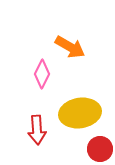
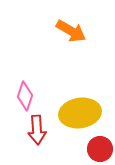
orange arrow: moved 1 px right, 16 px up
pink diamond: moved 17 px left, 22 px down; rotated 8 degrees counterclockwise
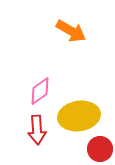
pink diamond: moved 15 px right, 5 px up; rotated 36 degrees clockwise
yellow ellipse: moved 1 px left, 3 px down
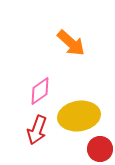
orange arrow: moved 12 px down; rotated 12 degrees clockwise
red arrow: rotated 24 degrees clockwise
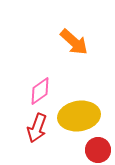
orange arrow: moved 3 px right, 1 px up
red arrow: moved 2 px up
red circle: moved 2 px left, 1 px down
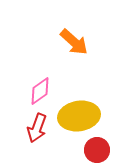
red circle: moved 1 px left
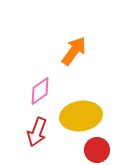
orange arrow: moved 9 px down; rotated 96 degrees counterclockwise
yellow ellipse: moved 2 px right
red arrow: moved 4 px down
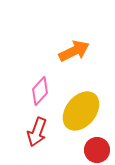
orange arrow: rotated 28 degrees clockwise
pink diamond: rotated 12 degrees counterclockwise
yellow ellipse: moved 5 px up; rotated 42 degrees counterclockwise
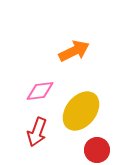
pink diamond: rotated 40 degrees clockwise
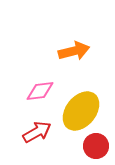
orange arrow: rotated 12 degrees clockwise
red arrow: rotated 140 degrees counterclockwise
red circle: moved 1 px left, 4 px up
